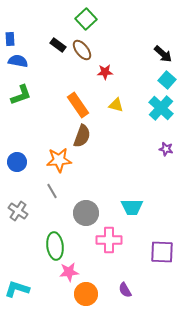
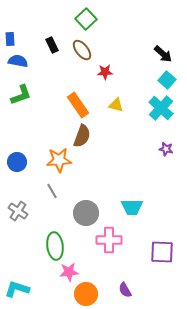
black rectangle: moved 6 px left; rotated 28 degrees clockwise
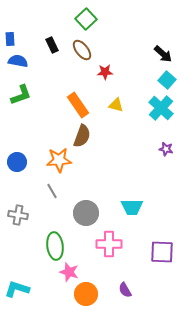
gray cross: moved 4 px down; rotated 24 degrees counterclockwise
pink cross: moved 4 px down
pink star: rotated 24 degrees clockwise
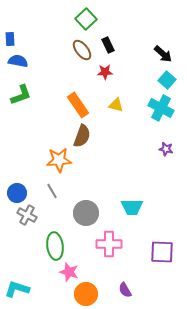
black rectangle: moved 56 px right
cyan cross: rotated 15 degrees counterclockwise
blue circle: moved 31 px down
gray cross: moved 9 px right; rotated 18 degrees clockwise
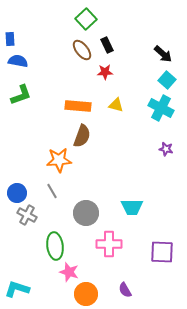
black rectangle: moved 1 px left
orange rectangle: moved 1 px down; rotated 50 degrees counterclockwise
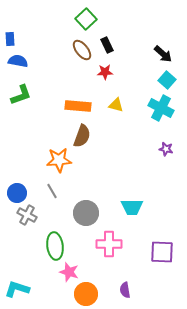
purple semicircle: rotated 21 degrees clockwise
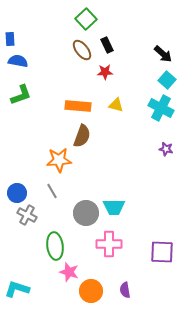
cyan trapezoid: moved 18 px left
orange circle: moved 5 px right, 3 px up
